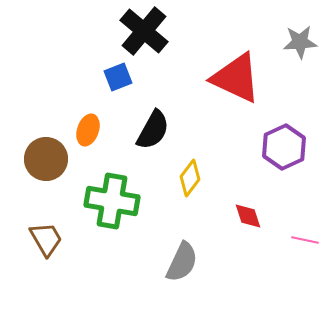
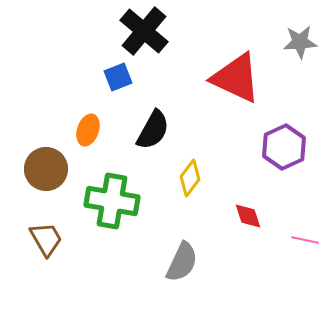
brown circle: moved 10 px down
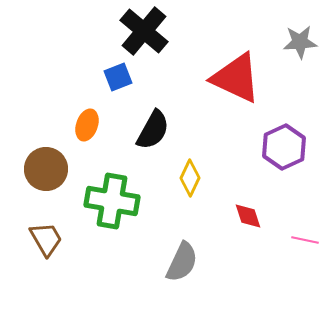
orange ellipse: moved 1 px left, 5 px up
yellow diamond: rotated 12 degrees counterclockwise
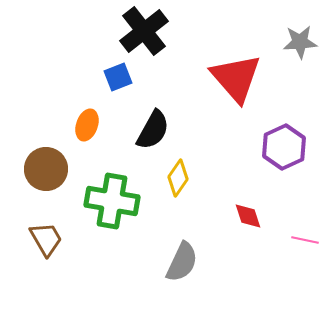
black cross: rotated 12 degrees clockwise
red triangle: rotated 24 degrees clockwise
yellow diamond: moved 12 px left; rotated 9 degrees clockwise
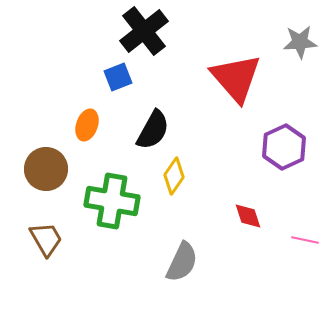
yellow diamond: moved 4 px left, 2 px up
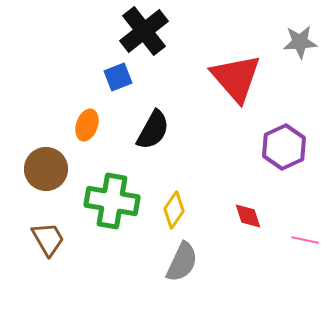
yellow diamond: moved 34 px down
brown trapezoid: moved 2 px right
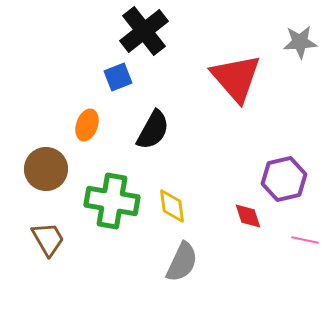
purple hexagon: moved 32 px down; rotated 12 degrees clockwise
yellow diamond: moved 2 px left, 4 px up; rotated 42 degrees counterclockwise
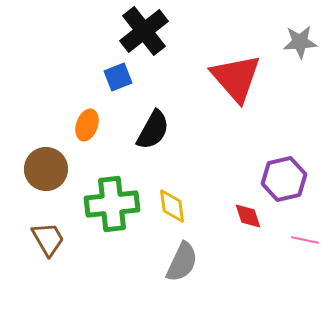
green cross: moved 3 px down; rotated 16 degrees counterclockwise
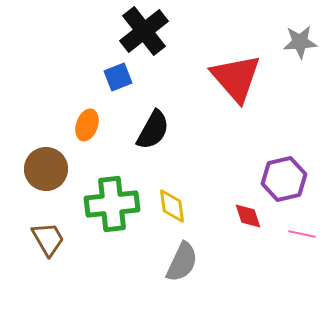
pink line: moved 3 px left, 6 px up
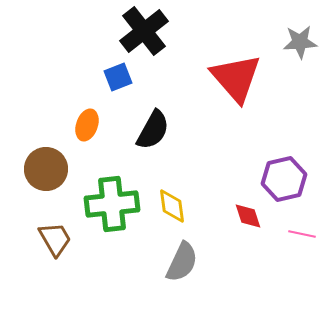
brown trapezoid: moved 7 px right
